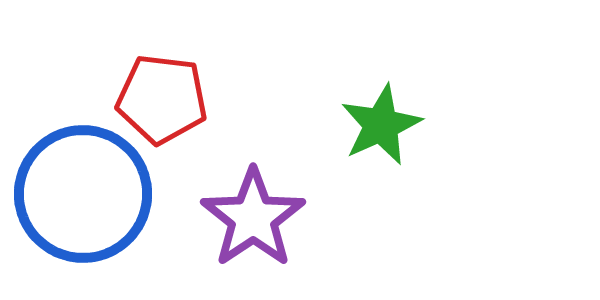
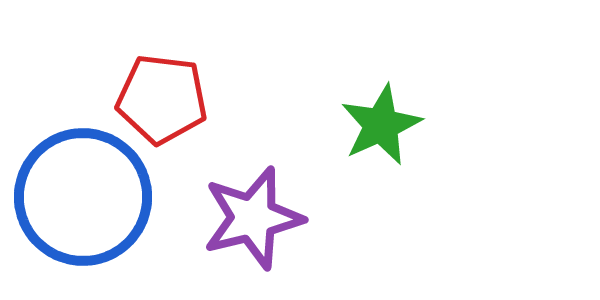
blue circle: moved 3 px down
purple star: rotated 20 degrees clockwise
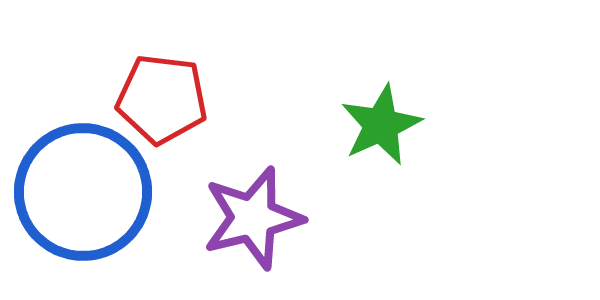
blue circle: moved 5 px up
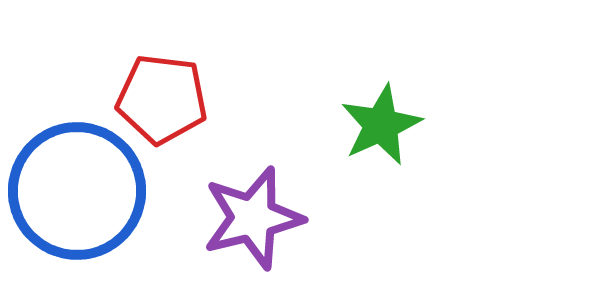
blue circle: moved 6 px left, 1 px up
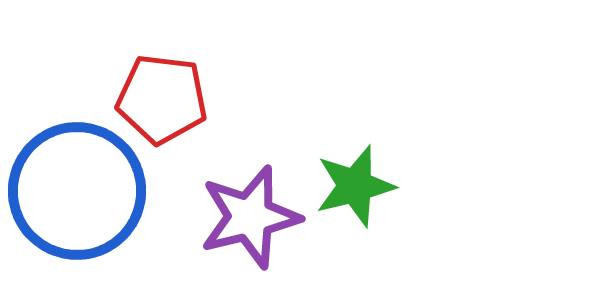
green star: moved 26 px left, 61 px down; rotated 10 degrees clockwise
purple star: moved 3 px left, 1 px up
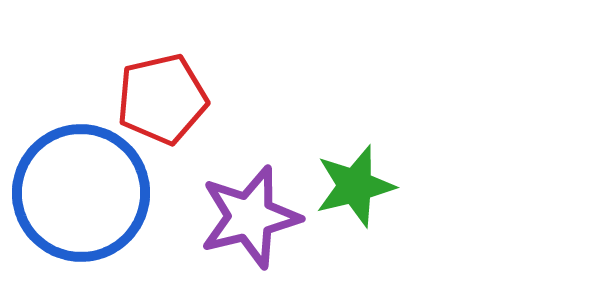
red pentagon: rotated 20 degrees counterclockwise
blue circle: moved 4 px right, 2 px down
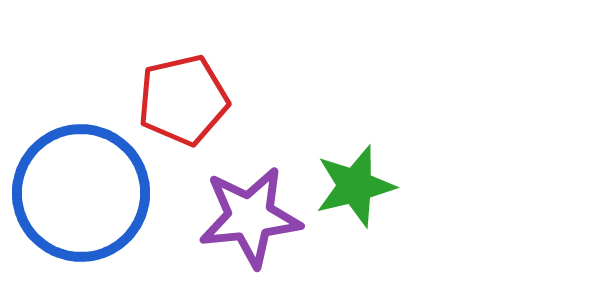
red pentagon: moved 21 px right, 1 px down
purple star: rotated 8 degrees clockwise
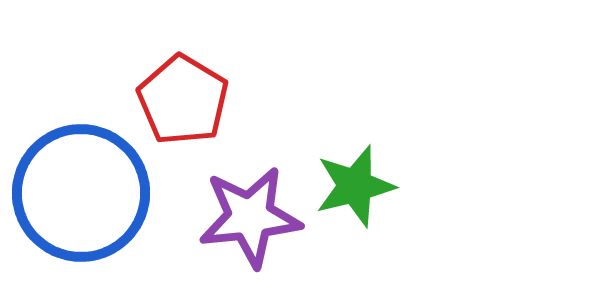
red pentagon: rotated 28 degrees counterclockwise
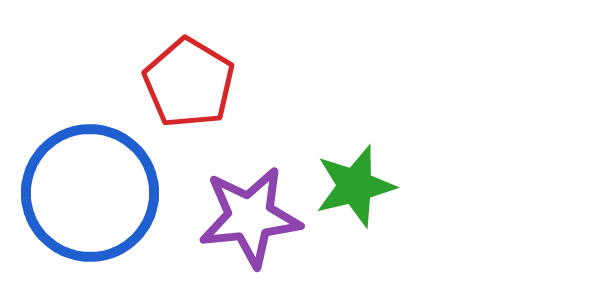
red pentagon: moved 6 px right, 17 px up
blue circle: moved 9 px right
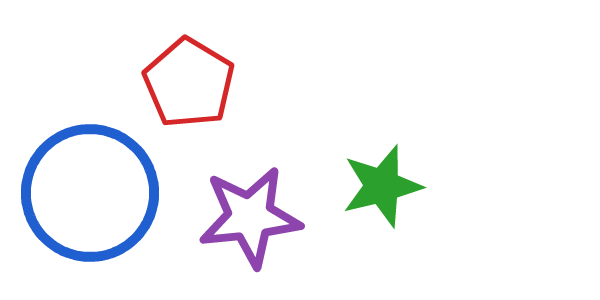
green star: moved 27 px right
